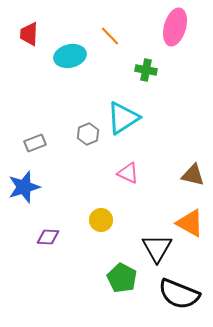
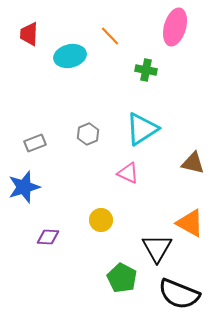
cyan triangle: moved 19 px right, 11 px down
brown triangle: moved 12 px up
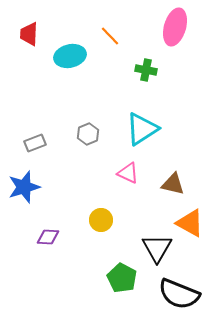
brown triangle: moved 20 px left, 21 px down
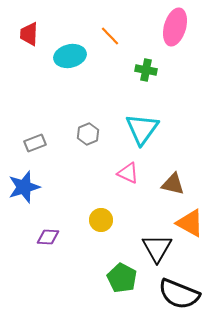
cyan triangle: rotated 21 degrees counterclockwise
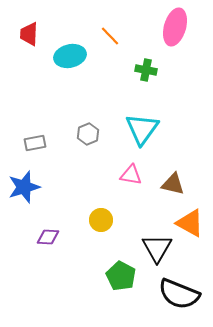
gray rectangle: rotated 10 degrees clockwise
pink triangle: moved 3 px right, 2 px down; rotated 15 degrees counterclockwise
green pentagon: moved 1 px left, 2 px up
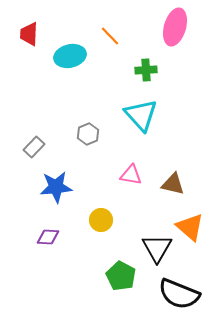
green cross: rotated 15 degrees counterclockwise
cyan triangle: moved 1 px left, 14 px up; rotated 18 degrees counterclockwise
gray rectangle: moved 1 px left, 4 px down; rotated 35 degrees counterclockwise
blue star: moved 32 px right; rotated 12 degrees clockwise
orange triangle: moved 4 px down; rotated 12 degrees clockwise
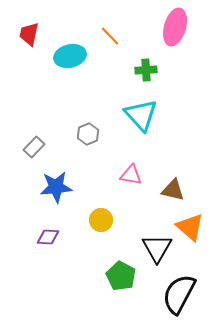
red trapezoid: rotated 10 degrees clockwise
brown triangle: moved 6 px down
black semicircle: rotated 96 degrees clockwise
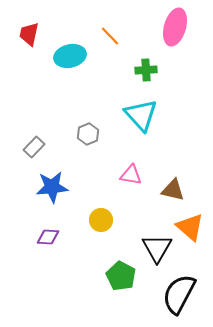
blue star: moved 4 px left
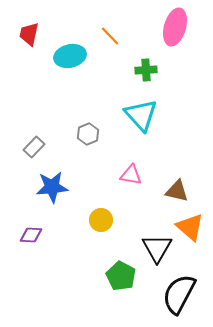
brown triangle: moved 4 px right, 1 px down
purple diamond: moved 17 px left, 2 px up
